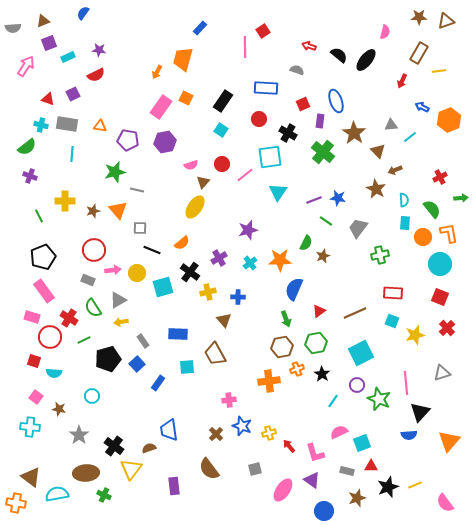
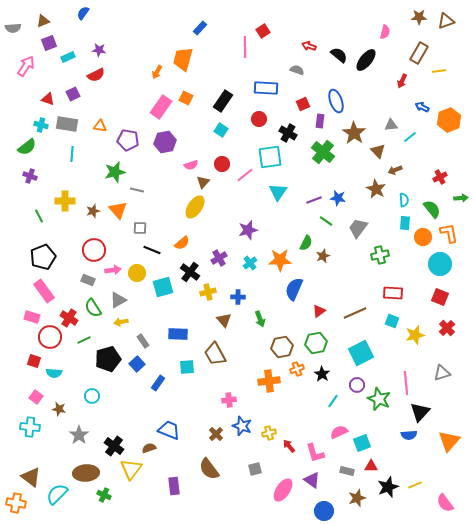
green arrow at (286, 319): moved 26 px left
blue trapezoid at (169, 430): rotated 120 degrees clockwise
cyan semicircle at (57, 494): rotated 35 degrees counterclockwise
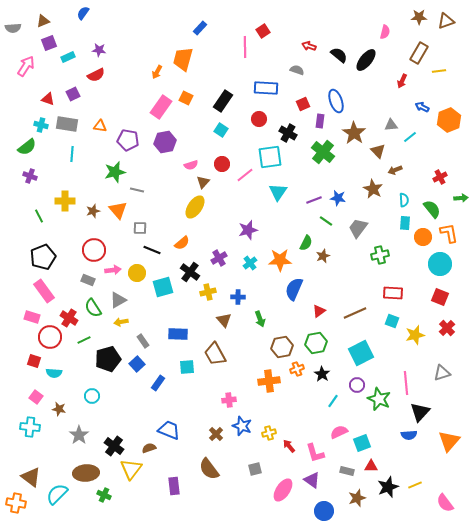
brown star at (376, 189): moved 3 px left
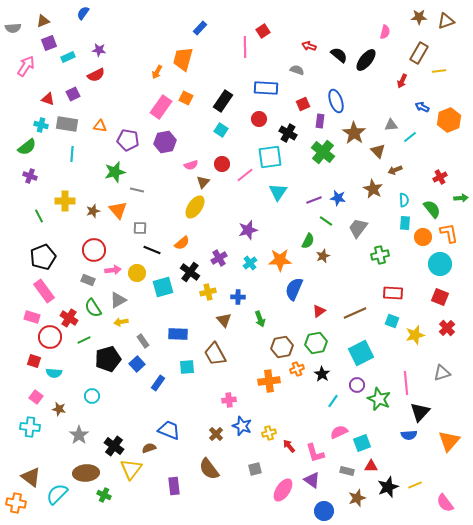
green semicircle at (306, 243): moved 2 px right, 2 px up
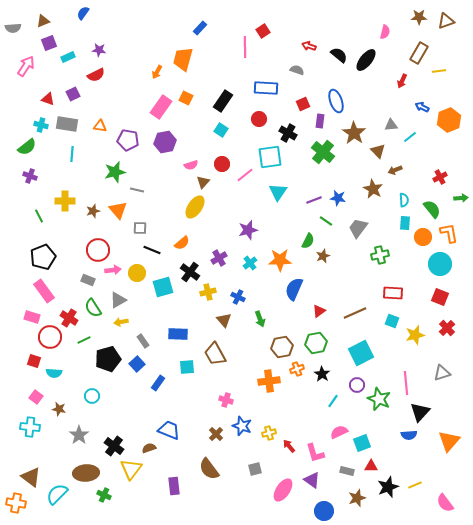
red circle at (94, 250): moved 4 px right
blue cross at (238, 297): rotated 24 degrees clockwise
pink cross at (229, 400): moved 3 px left; rotated 24 degrees clockwise
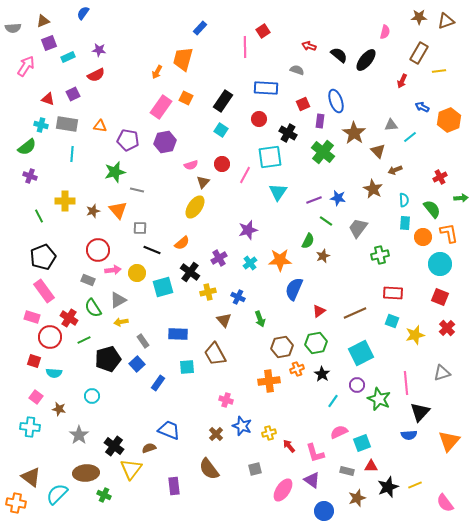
pink line at (245, 175): rotated 24 degrees counterclockwise
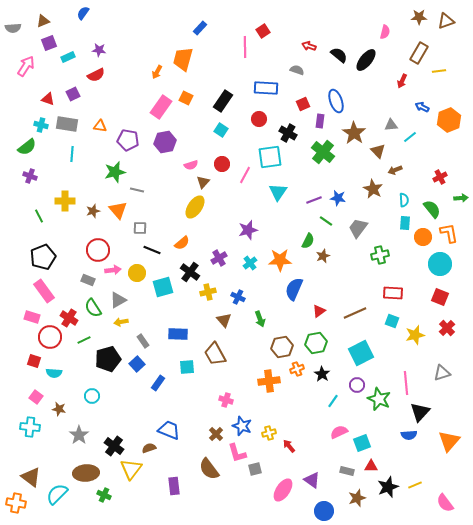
pink L-shape at (315, 453): moved 78 px left
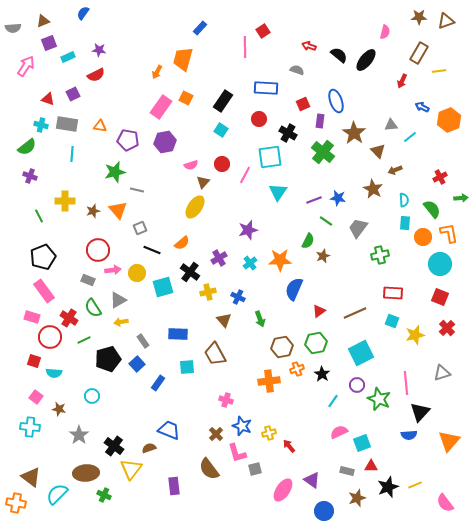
gray square at (140, 228): rotated 24 degrees counterclockwise
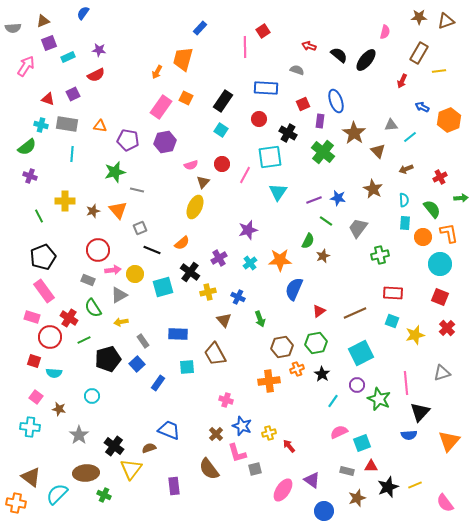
brown arrow at (395, 170): moved 11 px right, 1 px up
yellow ellipse at (195, 207): rotated 10 degrees counterclockwise
yellow circle at (137, 273): moved 2 px left, 1 px down
gray triangle at (118, 300): moved 1 px right, 5 px up
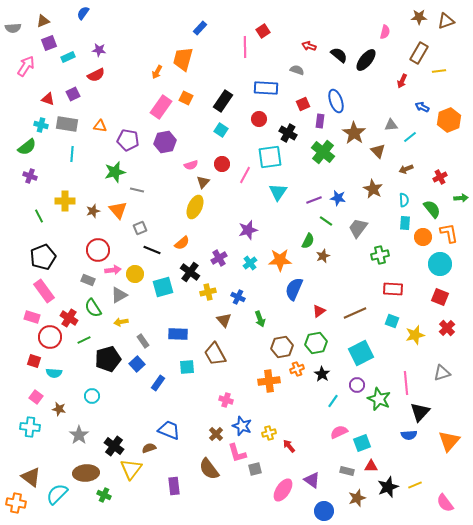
red rectangle at (393, 293): moved 4 px up
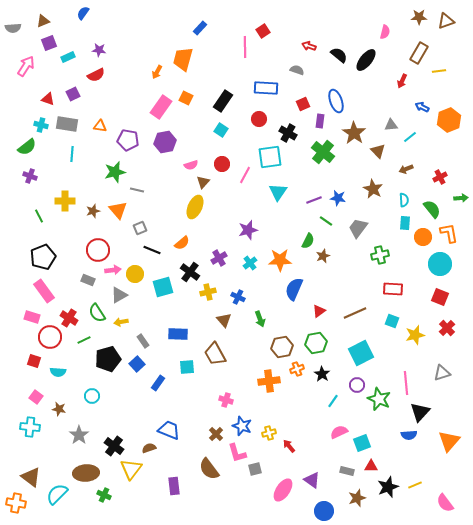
green semicircle at (93, 308): moved 4 px right, 5 px down
cyan semicircle at (54, 373): moved 4 px right, 1 px up
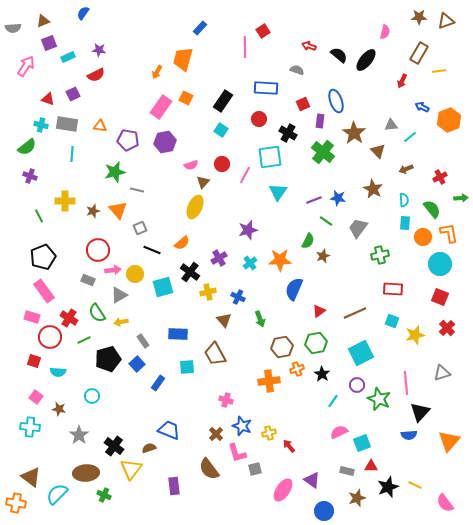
yellow line at (415, 485): rotated 48 degrees clockwise
